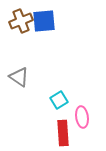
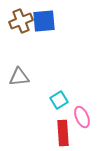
gray triangle: rotated 40 degrees counterclockwise
pink ellipse: rotated 15 degrees counterclockwise
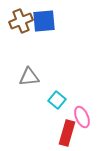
gray triangle: moved 10 px right
cyan square: moved 2 px left; rotated 18 degrees counterclockwise
red rectangle: moved 4 px right; rotated 20 degrees clockwise
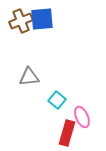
blue square: moved 2 px left, 2 px up
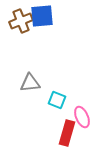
blue square: moved 3 px up
gray triangle: moved 1 px right, 6 px down
cyan square: rotated 18 degrees counterclockwise
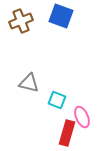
blue square: moved 19 px right; rotated 25 degrees clockwise
gray triangle: moved 1 px left; rotated 20 degrees clockwise
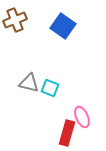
blue square: moved 2 px right, 10 px down; rotated 15 degrees clockwise
brown cross: moved 6 px left, 1 px up
cyan square: moved 7 px left, 12 px up
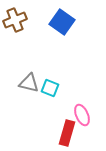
blue square: moved 1 px left, 4 px up
pink ellipse: moved 2 px up
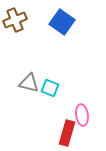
pink ellipse: rotated 15 degrees clockwise
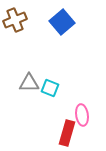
blue square: rotated 15 degrees clockwise
gray triangle: rotated 15 degrees counterclockwise
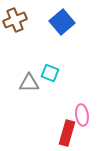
cyan square: moved 15 px up
